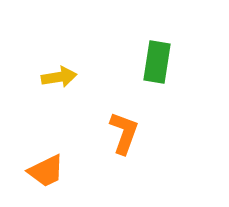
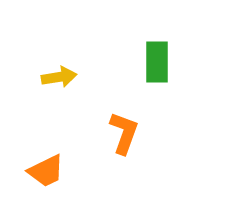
green rectangle: rotated 9 degrees counterclockwise
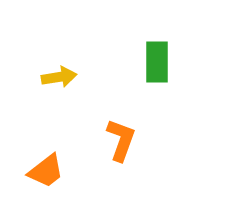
orange L-shape: moved 3 px left, 7 px down
orange trapezoid: rotated 12 degrees counterclockwise
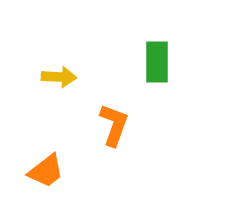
yellow arrow: rotated 12 degrees clockwise
orange L-shape: moved 7 px left, 15 px up
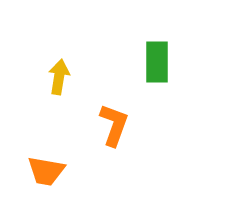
yellow arrow: rotated 84 degrees counterclockwise
orange trapezoid: rotated 48 degrees clockwise
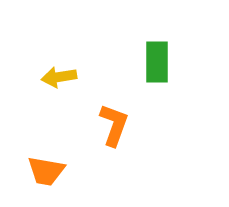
yellow arrow: rotated 108 degrees counterclockwise
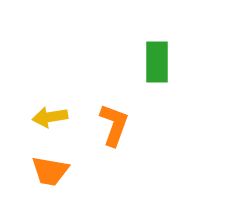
yellow arrow: moved 9 px left, 40 px down
orange trapezoid: moved 4 px right
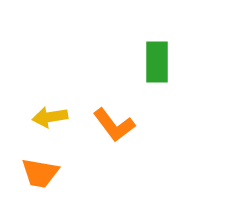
orange L-shape: rotated 123 degrees clockwise
orange trapezoid: moved 10 px left, 2 px down
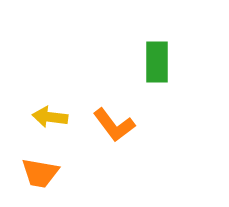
yellow arrow: rotated 16 degrees clockwise
